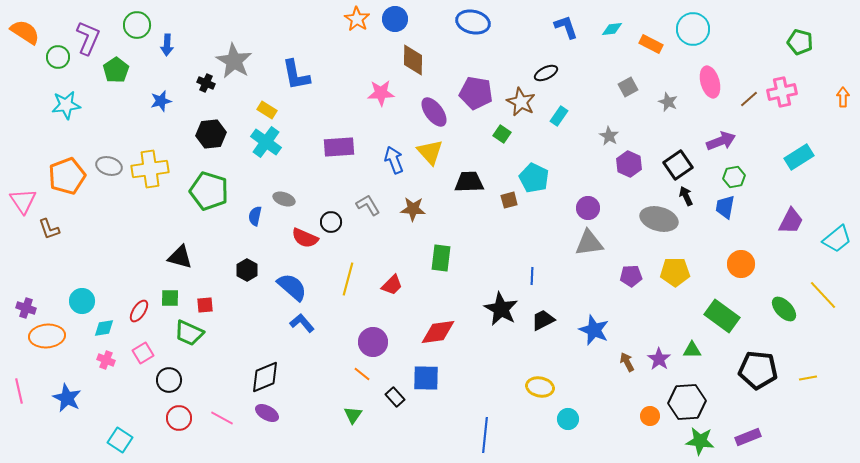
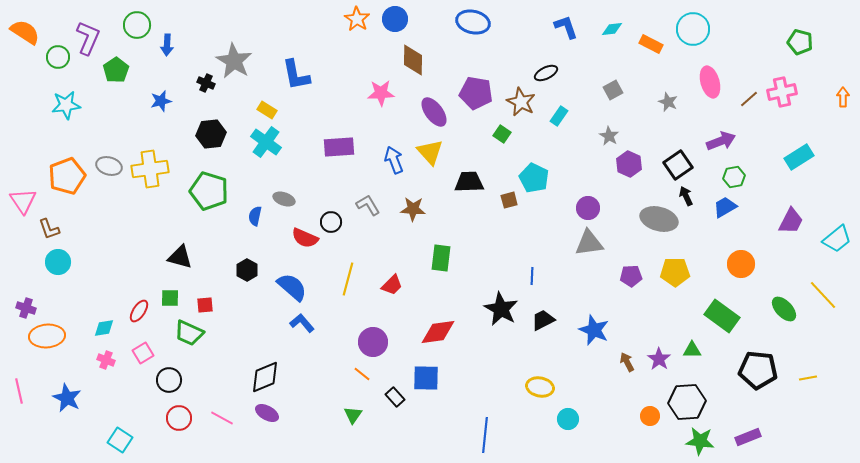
gray square at (628, 87): moved 15 px left, 3 px down
blue trapezoid at (725, 207): rotated 50 degrees clockwise
cyan circle at (82, 301): moved 24 px left, 39 px up
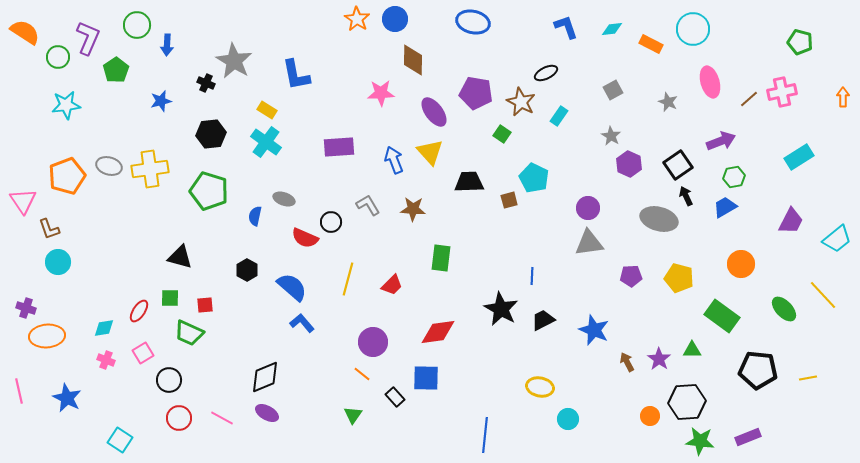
gray star at (609, 136): moved 2 px right
yellow pentagon at (675, 272): moved 4 px right, 6 px down; rotated 16 degrees clockwise
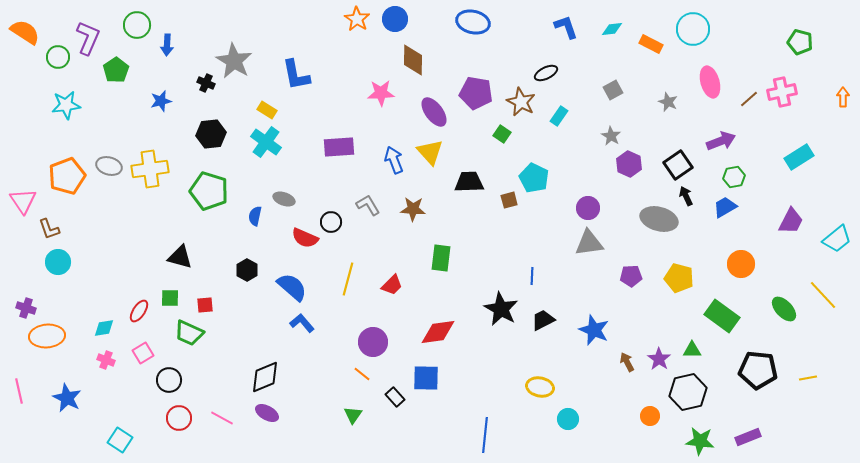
black hexagon at (687, 402): moved 1 px right, 10 px up; rotated 9 degrees counterclockwise
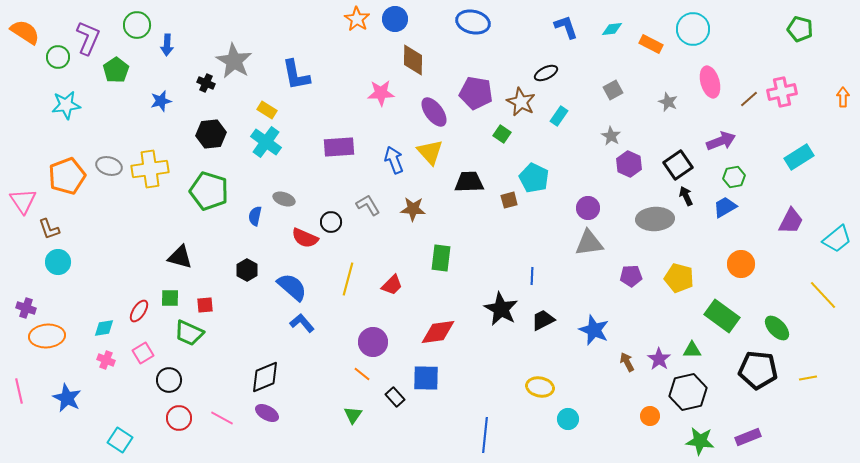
green pentagon at (800, 42): moved 13 px up
gray ellipse at (659, 219): moved 4 px left; rotated 18 degrees counterclockwise
green ellipse at (784, 309): moved 7 px left, 19 px down
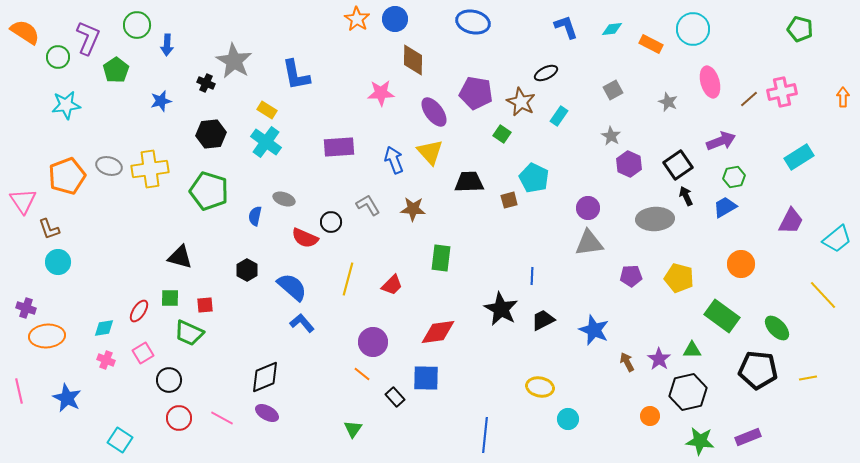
green triangle at (353, 415): moved 14 px down
